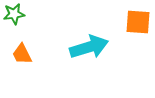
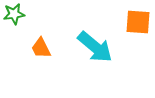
cyan arrow: moved 6 px right; rotated 57 degrees clockwise
orange trapezoid: moved 19 px right, 6 px up
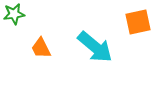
orange square: rotated 16 degrees counterclockwise
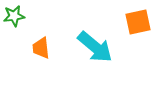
green star: moved 2 px down
orange trapezoid: rotated 20 degrees clockwise
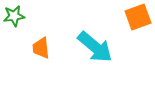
orange square: moved 5 px up; rotated 8 degrees counterclockwise
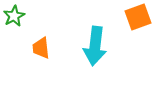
green star: rotated 20 degrees counterclockwise
cyan arrow: moved 1 px up; rotated 57 degrees clockwise
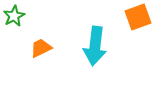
orange trapezoid: rotated 70 degrees clockwise
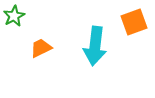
orange square: moved 4 px left, 5 px down
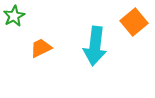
orange square: rotated 20 degrees counterclockwise
